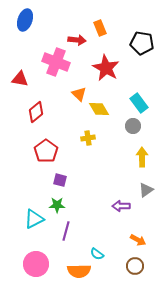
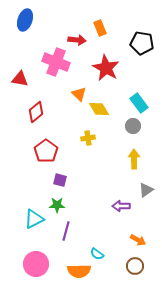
yellow arrow: moved 8 px left, 2 px down
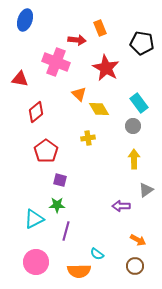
pink circle: moved 2 px up
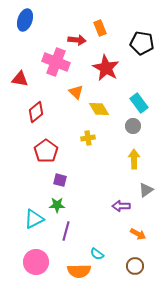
orange triangle: moved 3 px left, 2 px up
orange arrow: moved 6 px up
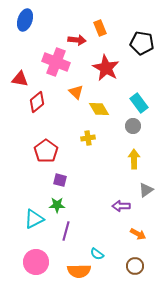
red diamond: moved 1 px right, 10 px up
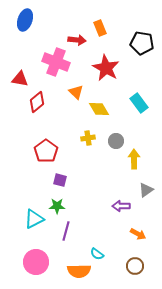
gray circle: moved 17 px left, 15 px down
green star: moved 1 px down
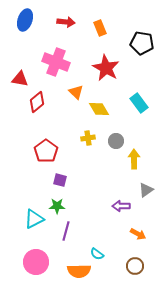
red arrow: moved 11 px left, 18 px up
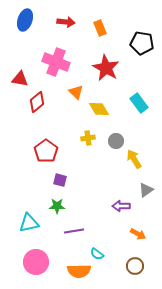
yellow arrow: rotated 30 degrees counterclockwise
cyan triangle: moved 5 px left, 4 px down; rotated 15 degrees clockwise
purple line: moved 8 px right; rotated 66 degrees clockwise
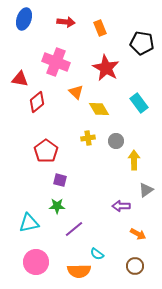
blue ellipse: moved 1 px left, 1 px up
yellow arrow: moved 1 px down; rotated 30 degrees clockwise
purple line: moved 2 px up; rotated 30 degrees counterclockwise
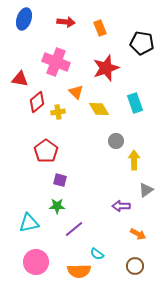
red star: rotated 24 degrees clockwise
cyan rectangle: moved 4 px left; rotated 18 degrees clockwise
yellow cross: moved 30 px left, 26 px up
